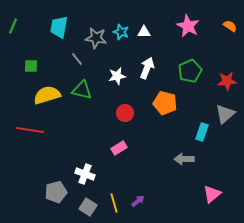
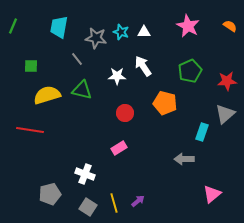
white arrow: moved 4 px left, 2 px up; rotated 55 degrees counterclockwise
white star: rotated 12 degrees clockwise
gray pentagon: moved 6 px left, 2 px down
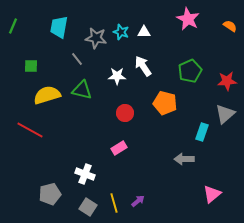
pink star: moved 7 px up
red line: rotated 20 degrees clockwise
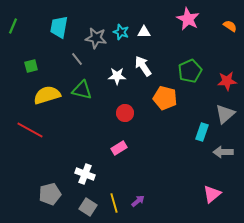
green square: rotated 16 degrees counterclockwise
orange pentagon: moved 5 px up
gray arrow: moved 39 px right, 7 px up
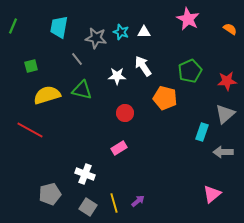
orange semicircle: moved 3 px down
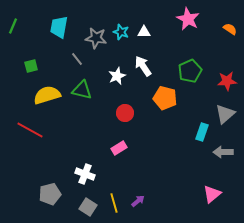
white star: rotated 24 degrees counterclockwise
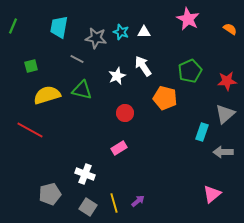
gray line: rotated 24 degrees counterclockwise
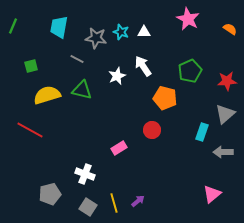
red circle: moved 27 px right, 17 px down
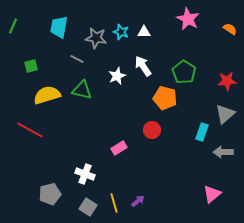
green pentagon: moved 6 px left, 1 px down; rotated 15 degrees counterclockwise
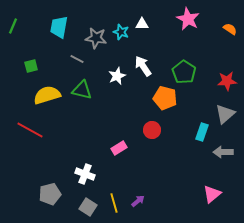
white triangle: moved 2 px left, 8 px up
